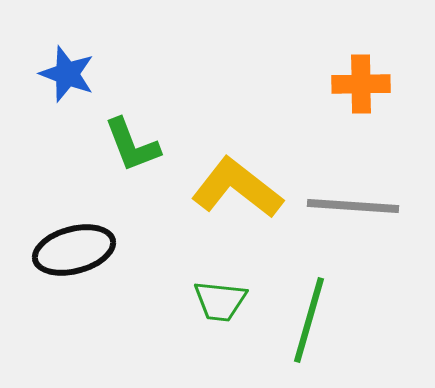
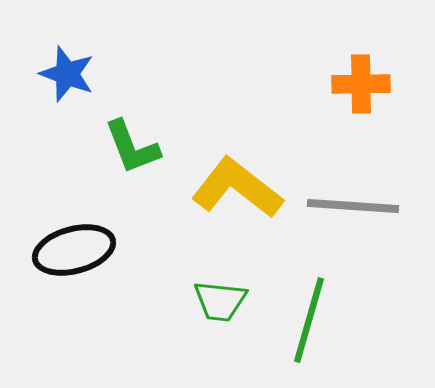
green L-shape: moved 2 px down
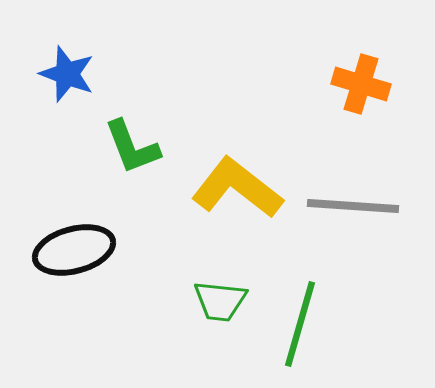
orange cross: rotated 18 degrees clockwise
green line: moved 9 px left, 4 px down
